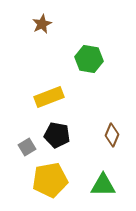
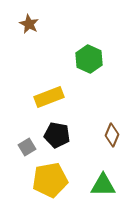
brown star: moved 13 px left; rotated 18 degrees counterclockwise
green hexagon: rotated 16 degrees clockwise
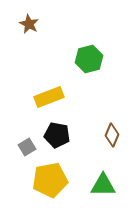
green hexagon: rotated 20 degrees clockwise
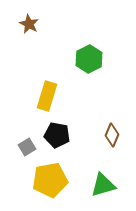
green hexagon: rotated 12 degrees counterclockwise
yellow rectangle: moved 2 px left, 1 px up; rotated 52 degrees counterclockwise
green triangle: rotated 16 degrees counterclockwise
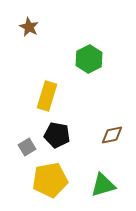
brown star: moved 3 px down
brown diamond: rotated 55 degrees clockwise
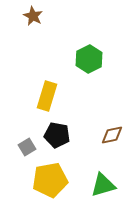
brown star: moved 4 px right, 11 px up
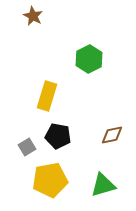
black pentagon: moved 1 px right, 1 px down
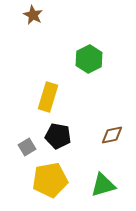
brown star: moved 1 px up
yellow rectangle: moved 1 px right, 1 px down
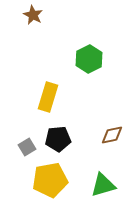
black pentagon: moved 3 px down; rotated 15 degrees counterclockwise
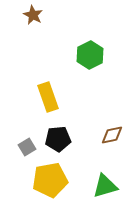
green hexagon: moved 1 px right, 4 px up
yellow rectangle: rotated 36 degrees counterclockwise
green triangle: moved 2 px right, 1 px down
